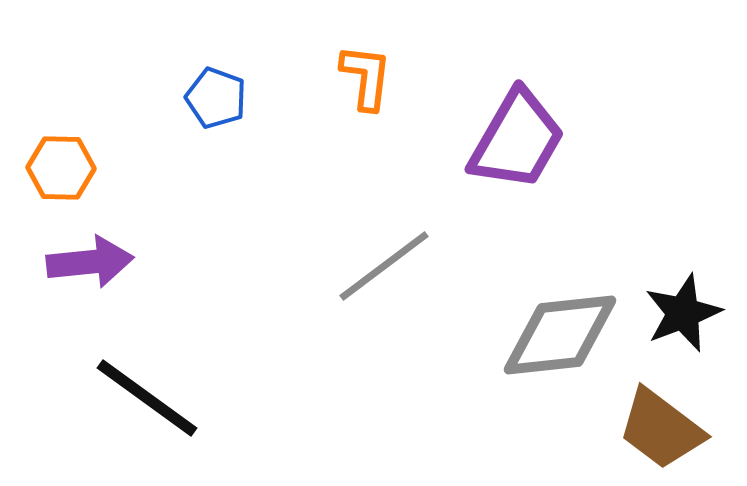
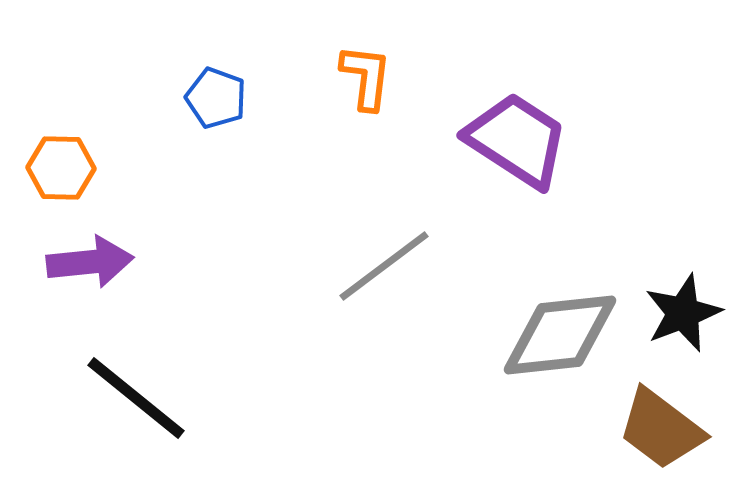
purple trapezoid: rotated 87 degrees counterclockwise
black line: moved 11 px left; rotated 3 degrees clockwise
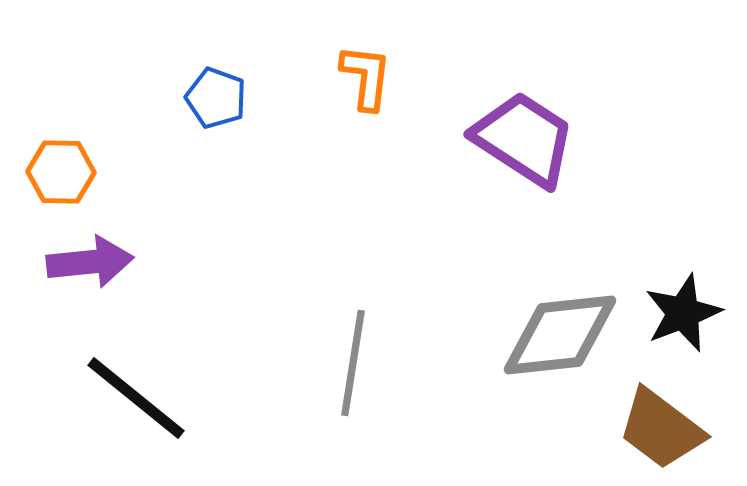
purple trapezoid: moved 7 px right, 1 px up
orange hexagon: moved 4 px down
gray line: moved 31 px left, 97 px down; rotated 44 degrees counterclockwise
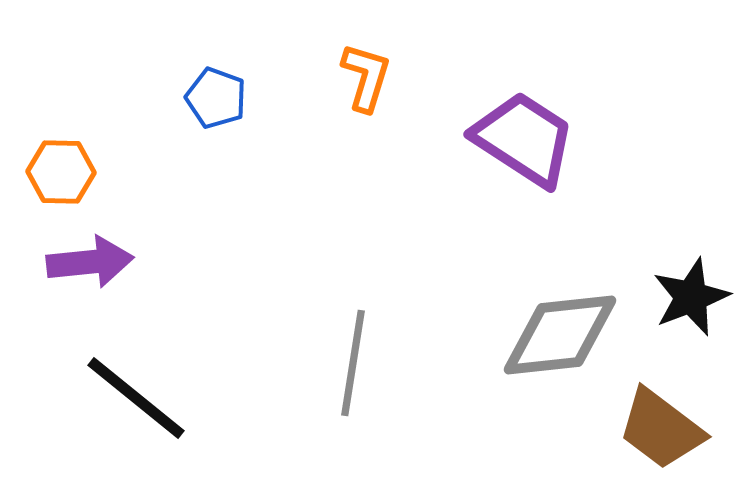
orange L-shape: rotated 10 degrees clockwise
black star: moved 8 px right, 16 px up
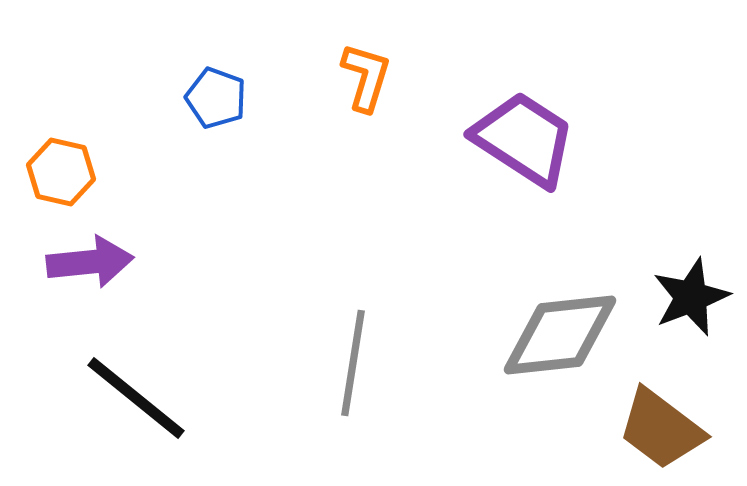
orange hexagon: rotated 12 degrees clockwise
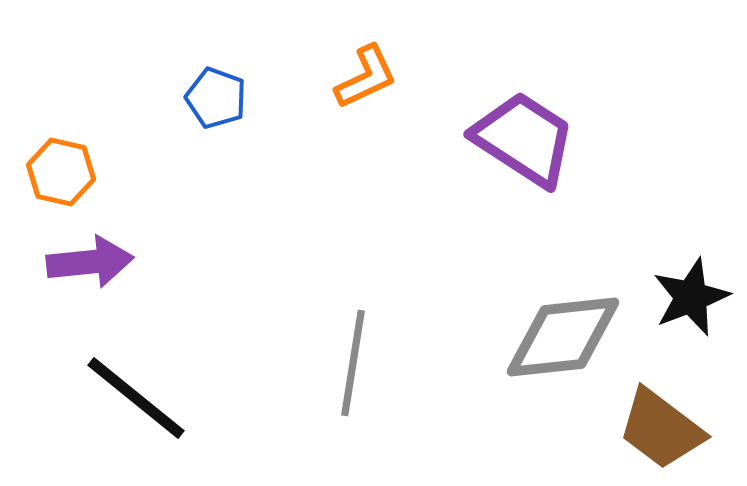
orange L-shape: rotated 48 degrees clockwise
gray diamond: moved 3 px right, 2 px down
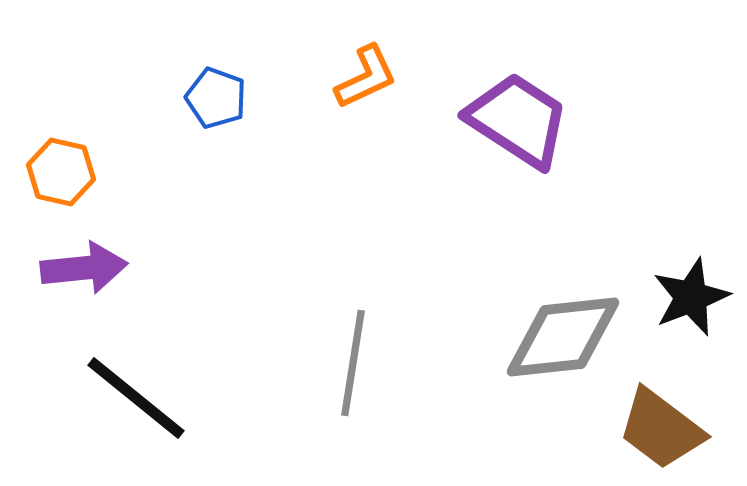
purple trapezoid: moved 6 px left, 19 px up
purple arrow: moved 6 px left, 6 px down
